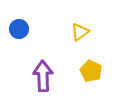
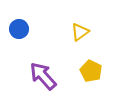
purple arrow: rotated 40 degrees counterclockwise
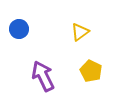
purple arrow: rotated 16 degrees clockwise
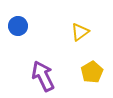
blue circle: moved 1 px left, 3 px up
yellow pentagon: moved 1 px right, 1 px down; rotated 15 degrees clockwise
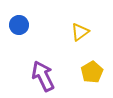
blue circle: moved 1 px right, 1 px up
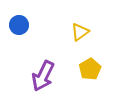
yellow pentagon: moved 2 px left, 3 px up
purple arrow: rotated 128 degrees counterclockwise
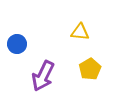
blue circle: moved 2 px left, 19 px down
yellow triangle: rotated 42 degrees clockwise
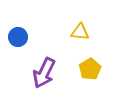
blue circle: moved 1 px right, 7 px up
purple arrow: moved 1 px right, 3 px up
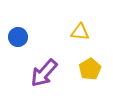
purple arrow: rotated 16 degrees clockwise
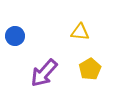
blue circle: moved 3 px left, 1 px up
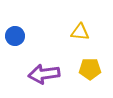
yellow pentagon: rotated 30 degrees clockwise
purple arrow: moved 1 px down; rotated 40 degrees clockwise
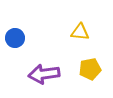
blue circle: moved 2 px down
yellow pentagon: rotated 10 degrees counterclockwise
